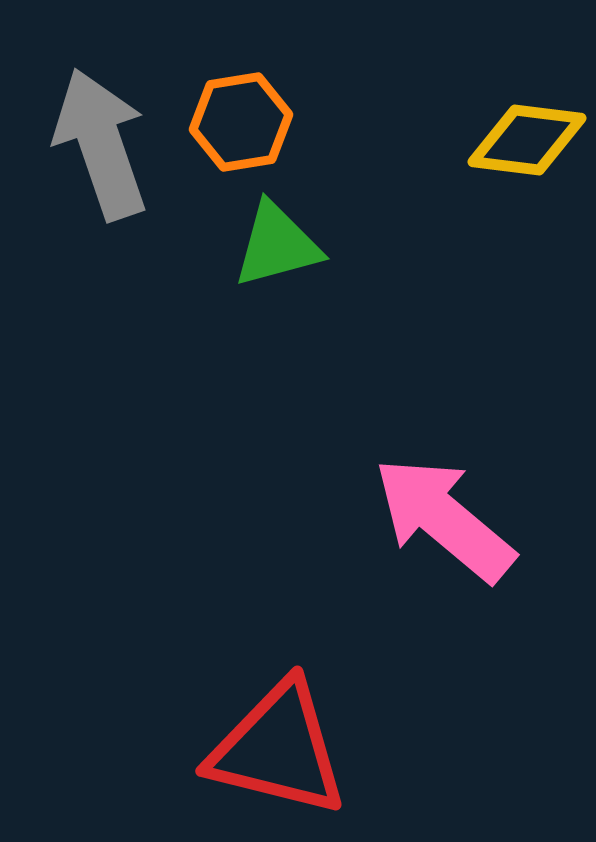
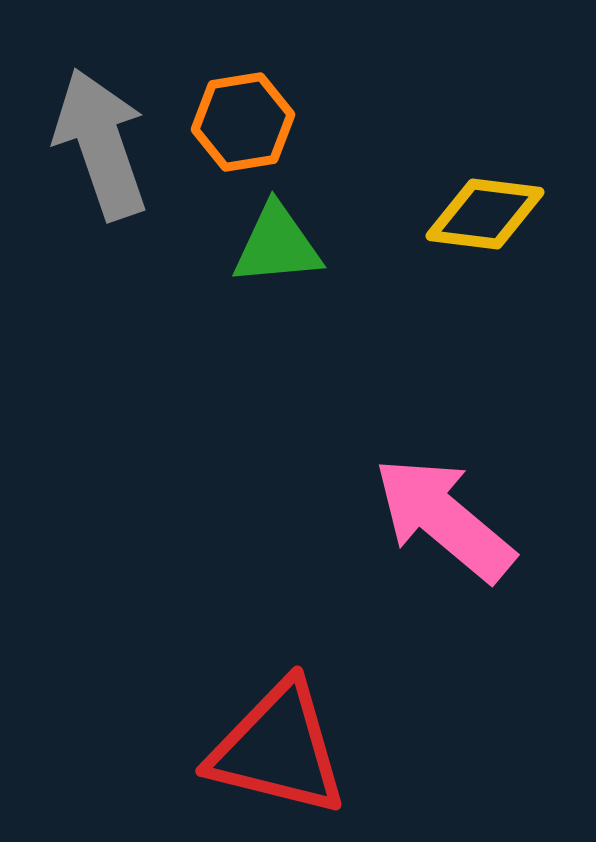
orange hexagon: moved 2 px right
yellow diamond: moved 42 px left, 74 px down
green triangle: rotated 10 degrees clockwise
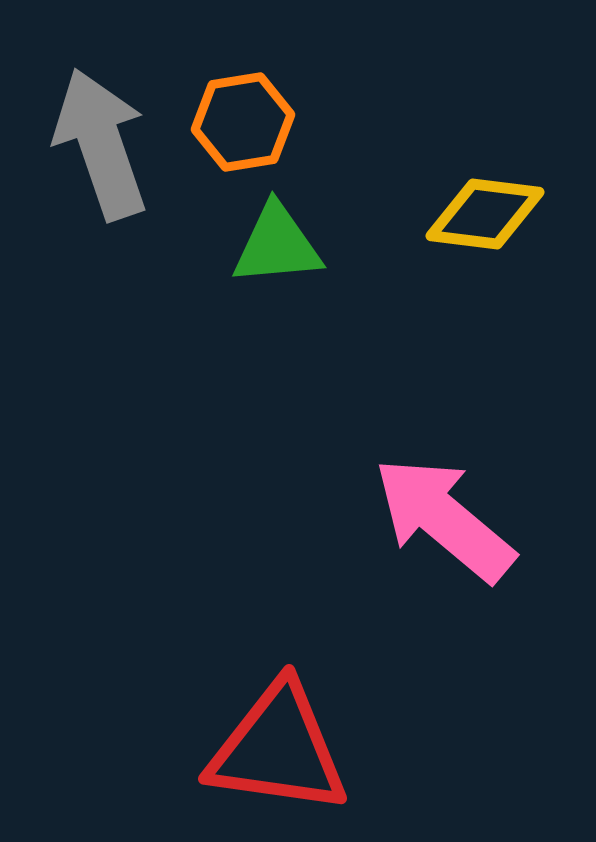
red triangle: rotated 6 degrees counterclockwise
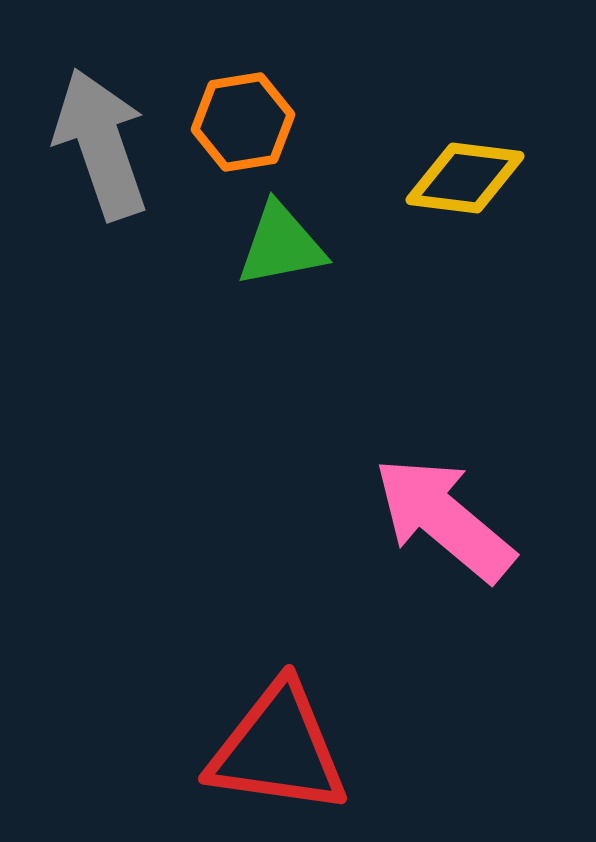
yellow diamond: moved 20 px left, 36 px up
green triangle: moved 4 px right; rotated 6 degrees counterclockwise
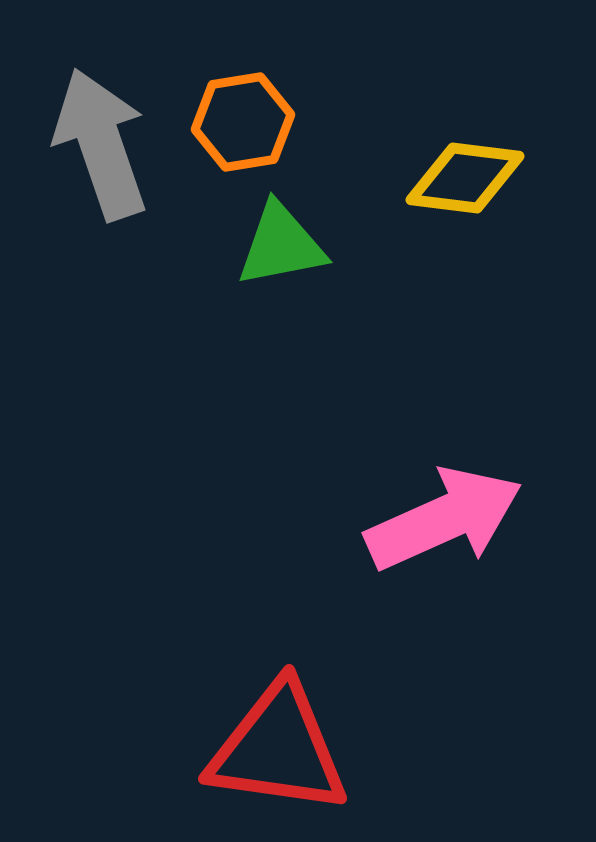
pink arrow: rotated 116 degrees clockwise
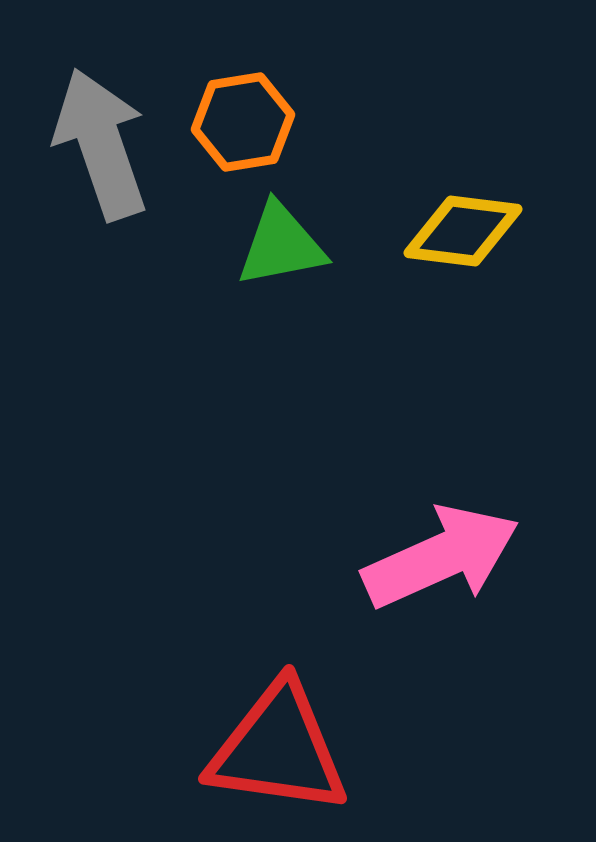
yellow diamond: moved 2 px left, 53 px down
pink arrow: moved 3 px left, 38 px down
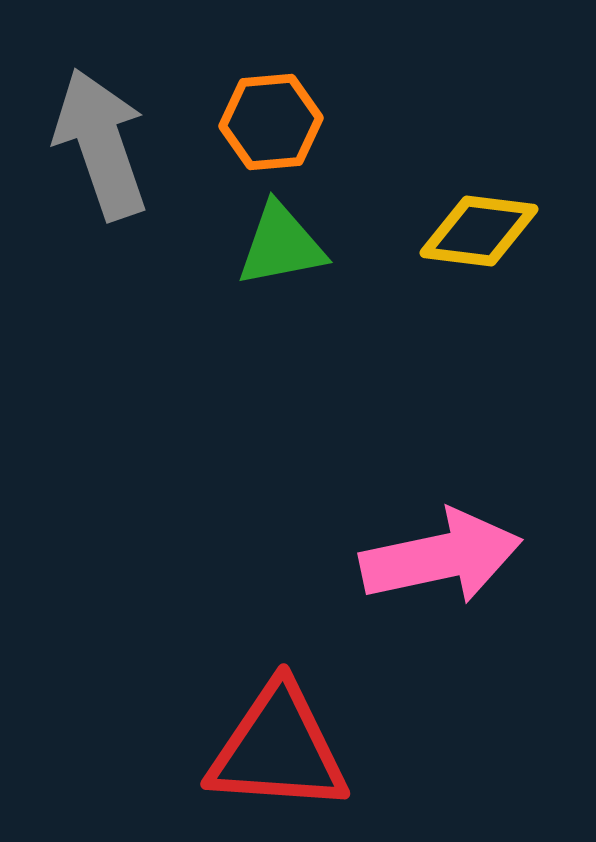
orange hexagon: moved 28 px right; rotated 4 degrees clockwise
yellow diamond: moved 16 px right
pink arrow: rotated 12 degrees clockwise
red triangle: rotated 4 degrees counterclockwise
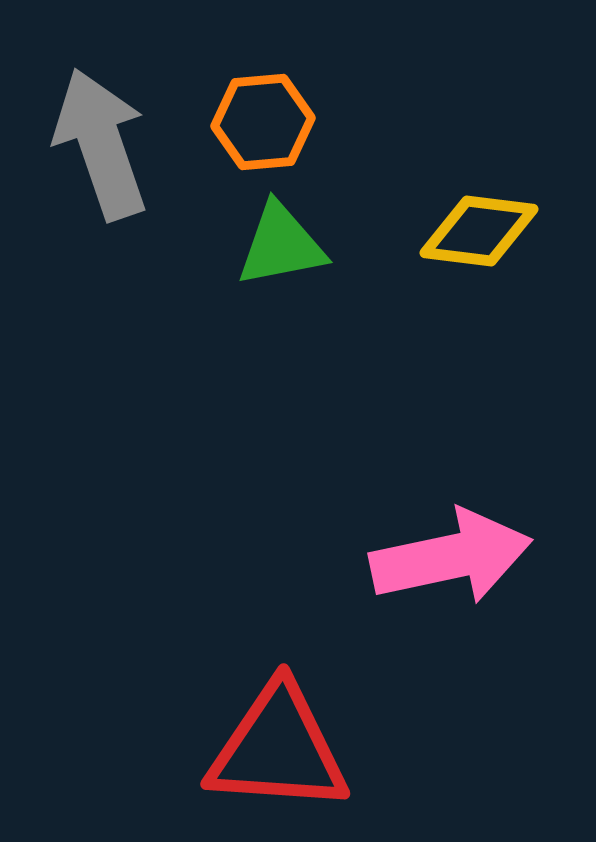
orange hexagon: moved 8 px left
pink arrow: moved 10 px right
